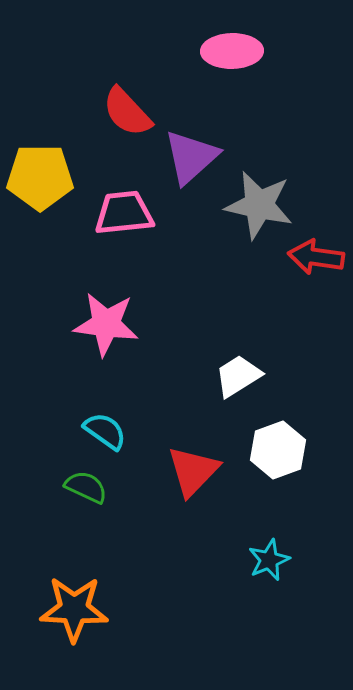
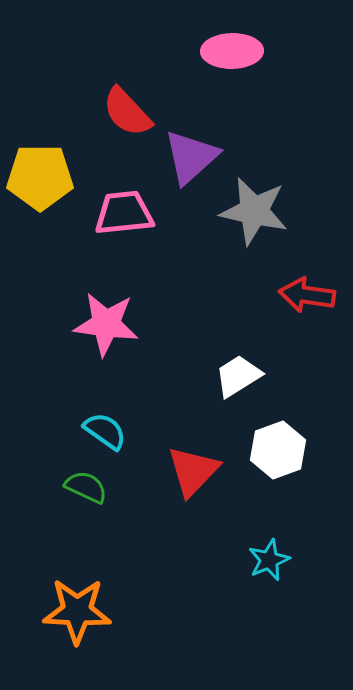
gray star: moved 5 px left, 6 px down
red arrow: moved 9 px left, 38 px down
orange star: moved 3 px right, 2 px down
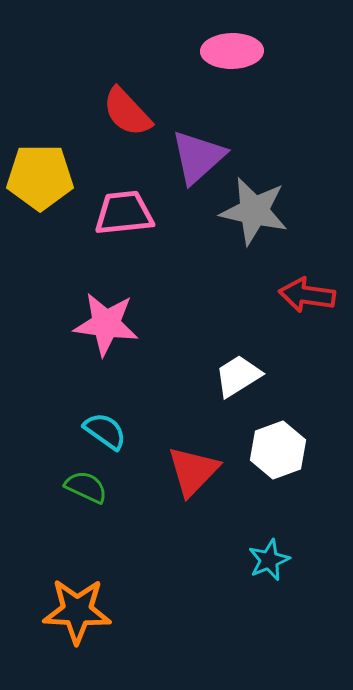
purple triangle: moved 7 px right
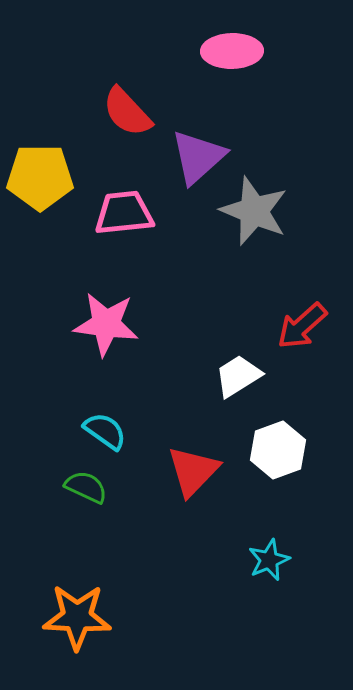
gray star: rotated 10 degrees clockwise
red arrow: moved 5 px left, 31 px down; rotated 50 degrees counterclockwise
orange star: moved 6 px down
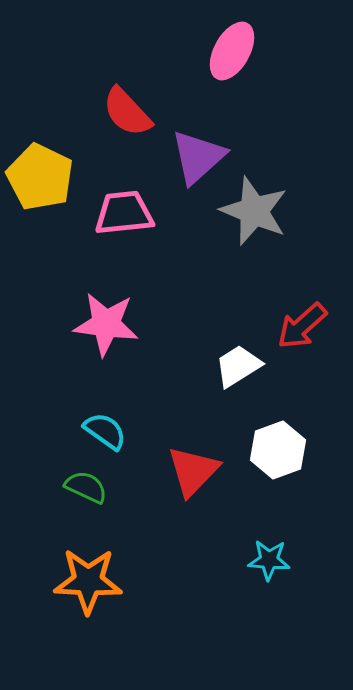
pink ellipse: rotated 60 degrees counterclockwise
yellow pentagon: rotated 26 degrees clockwise
white trapezoid: moved 10 px up
cyan star: rotated 27 degrees clockwise
orange star: moved 11 px right, 36 px up
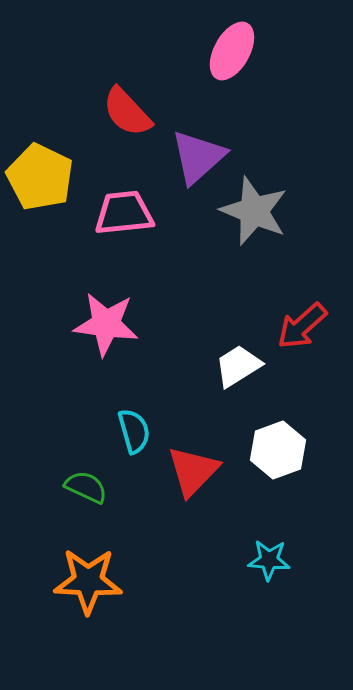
cyan semicircle: moved 29 px right; rotated 39 degrees clockwise
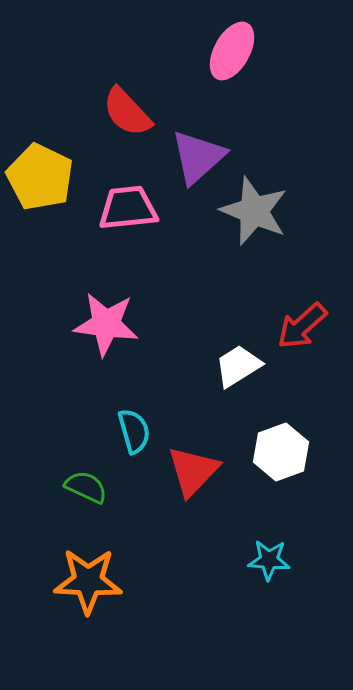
pink trapezoid: moved 4 px right, 5 px up
white hexagon: moved 3 px right, 2 px down
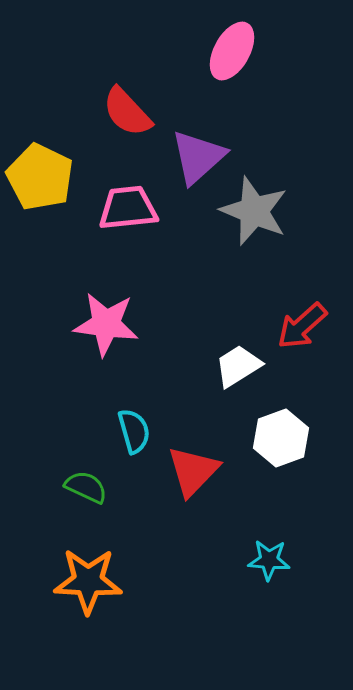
white hexagon: moved 14 px up
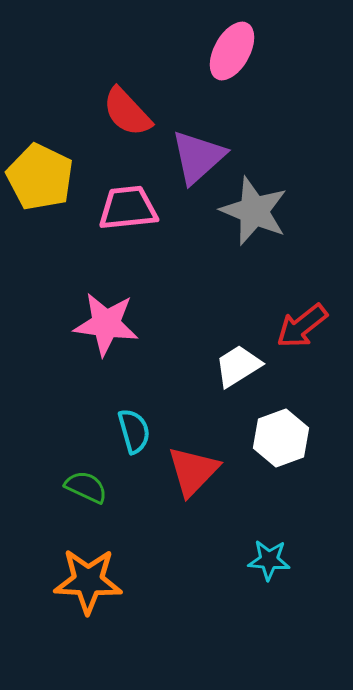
red arrow: rotated 4 degrees clockwise
